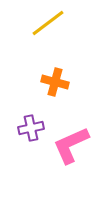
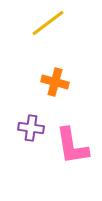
purple cross: rotated 20 degrees clockwise
pink L-shape: moved 1 px right, 1 px down; rotated 75 degrees counterclockwise
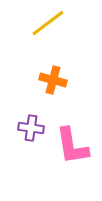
orange cross: moved 2 px left, 2 px up
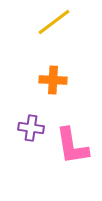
yellow line: moved 6 px right, 1 px up
orange cross: rotated 12 degrees counterclockwise
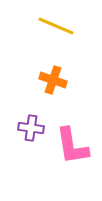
yellow line: moved 2 px right, 4 px down; rotated 60 degrees clockwise
orange cross: rotated 16 degrees clockwise
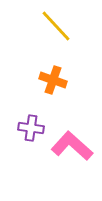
yellow line: rotated 24 degrees clockwise
pink L-shape: rotated 141 degrees clockwise
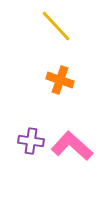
orange cross: moved 7 px right
purple cross: moved 13 px down
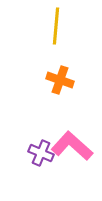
yellow line: rotated 48 degrees clockwise
purple cross: moved 10 px right, 12 px down; rotated 15 degrees clockwise
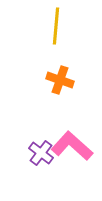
purple cross: rotated 15 degrees clockwise
